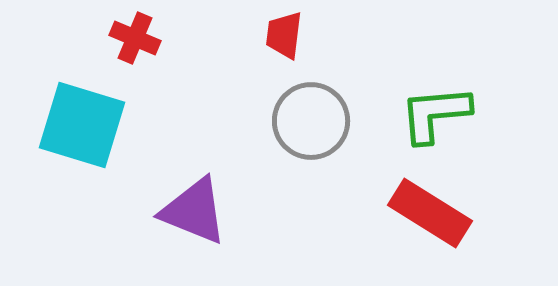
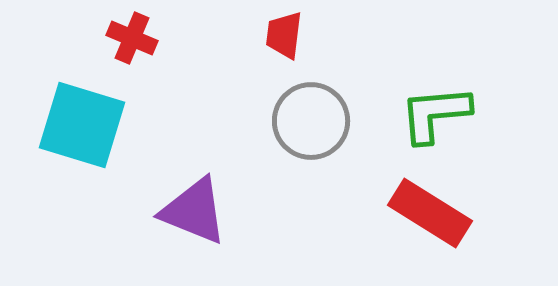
red cross: moved 3 px left
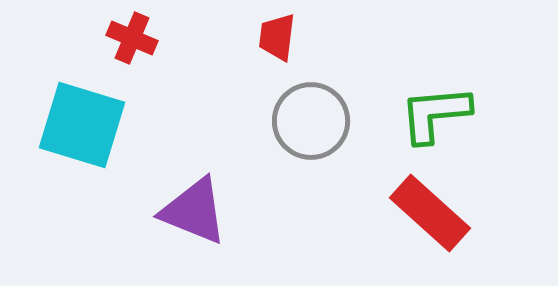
red trapezoid: moved 7 px left, 2 px down
red rectangle: rotated 10 degrees clockwise
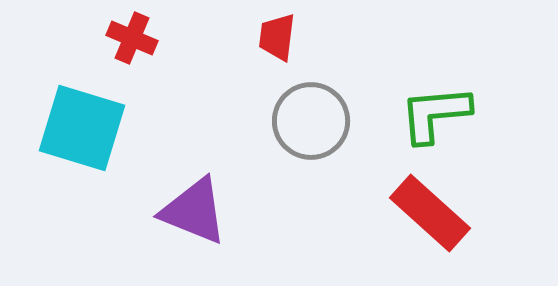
cyan square: moved 3 px down
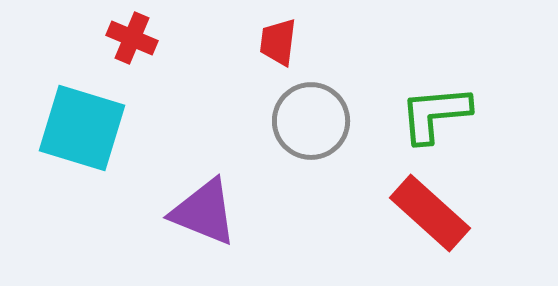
red trapezoid: moved 1 px right, 5 px down
purple triangle: moved 10 px right, 1 px down
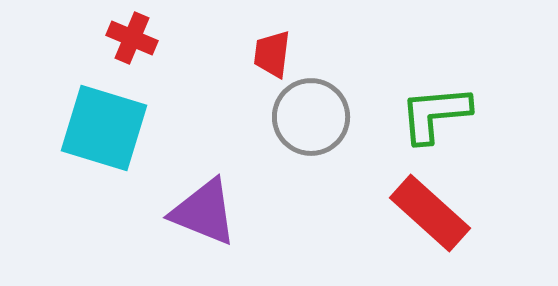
red trapezoid: moved 6 px left, 12 px down
gray circle: moved 4 px up
cyan square: moved 22 px right
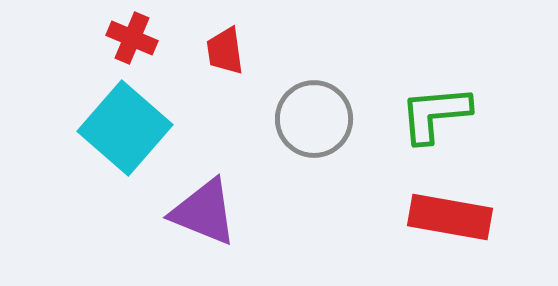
red trapezoid: moved 47 px left, 3 px up; rotated 15 degrees counterclockwise
gray circle: moved 3 px right, 2 px down
cyan square: moved 21 px right; rotated 24 degrees clockwise
red rectangle: moved 20 px right, 4 px down; rotated 32 degrees counterclockwise
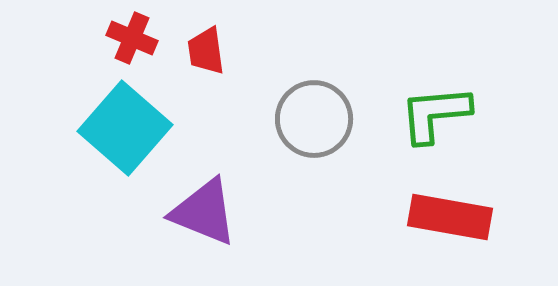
red trapezoid: moved 19 px left
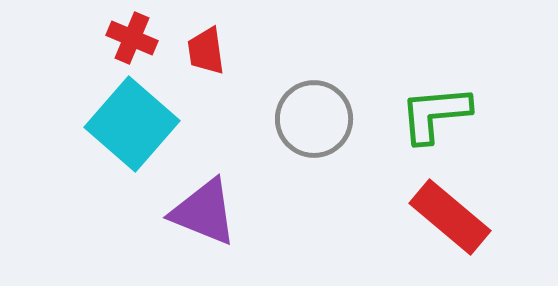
cyan square: moved 7 px right, 4 px up
red rectangle: rotated 30 degrees clockwise
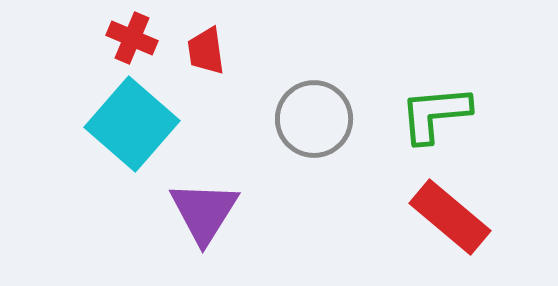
purple triangle: rotated 40 degrees clockwise
